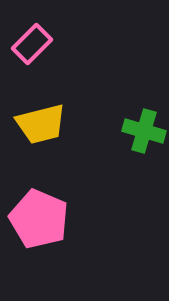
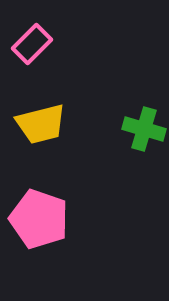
green cross: moved 2 px up
pink pentagon: rotated 4 degrees counterclockwise
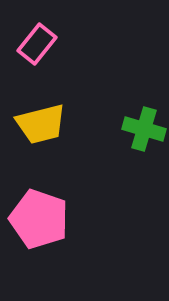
pink rectangle: moved 5 px right; rotated 6 degrees counterclockwise
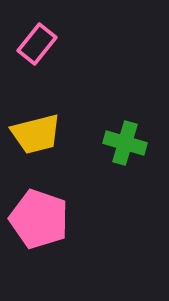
yellow trapezoid: moved 5 px left, 10 px down
green cross: moved 19 px left, 14 px down
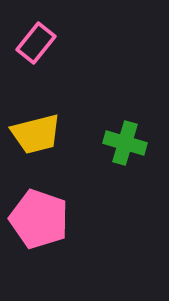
pink rectangle: moved 1 px left, 1 px up
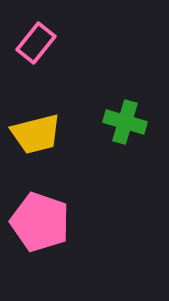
green cross: moved 21 px up
pink pentagon: moved 1 px right, 3 px down
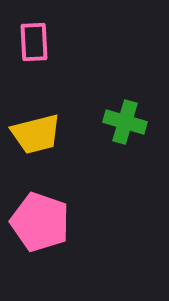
pink rectangle: moved 2 px left, 1 px up; rotated 42 degrees counterclockwise
